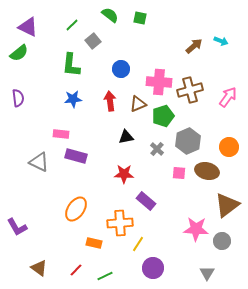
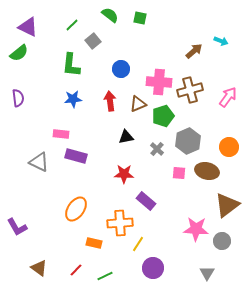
brown arrow at (194, 46): moved 5 px down
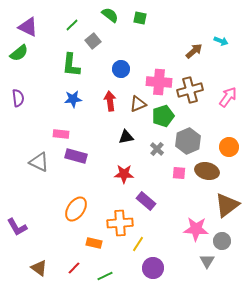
red line at (76, 270): moved 2 px left, 2 px up
gray triangle at (207, 273): moved 12 px up
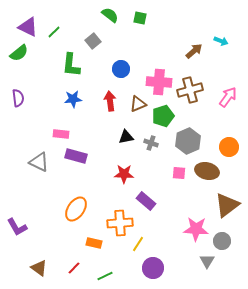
green line at (72, 25): moved 18 px left, 7 px down
gray cross at (157, 149): moved 6 px left, 6 px up; rotated 24 degrees counterclockwise
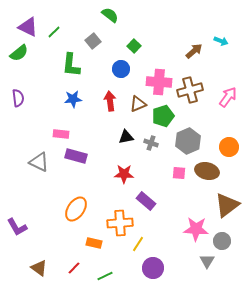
green square at (140, 18): moved 6 px left, 28 px down; rotated 32 degrees clockwise
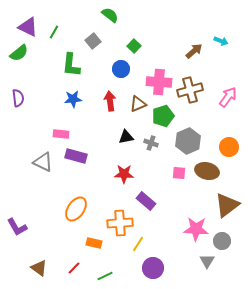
green line at (54, 32): rotated 16 degrees counterclockwise
gray triangle at (39, 162): moved 4 px right
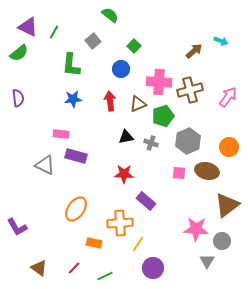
gray triangle at (43, 162): moved 2 px right, 3 px down
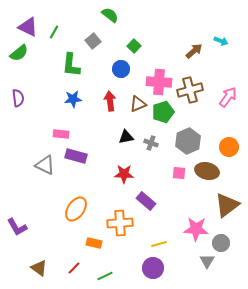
green pentagon at (163, 116): moved 4 px up
gray circle at (222, 241): moved 1 px left, 2 px down
yellow line at (138, 244): moved 21 px right; rotated 42 degrees clockwise
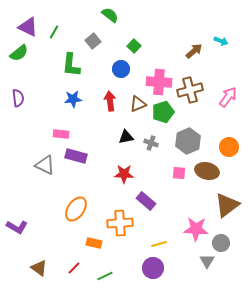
purple L-shape at (17, 227): rotated 30 degrees counterclockwise
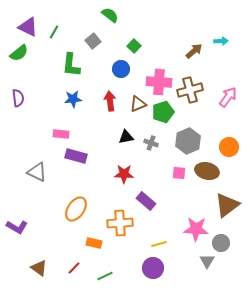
cyan arrow at (221, 41): rotated 24 degrees counterclockwise
gray triangle at (45, 165): moved 8 px left, 7 px down
